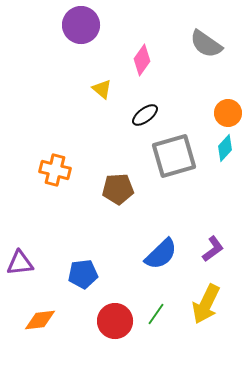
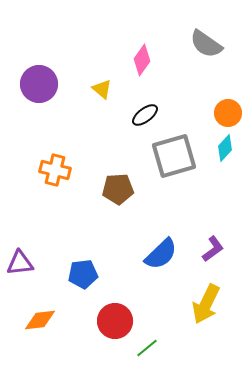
purple circle: moved 42 px left, 59 px down
green line: moved 9 px left, 34 px down; rotated 15 degrees clockwise
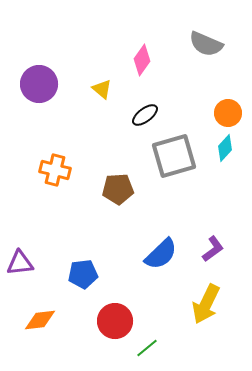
gray semicircle: rotated 12 degrees counterclockwise
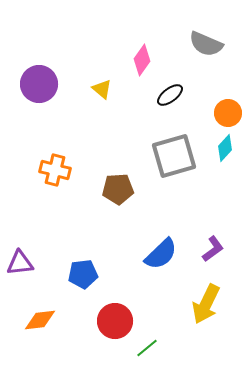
black ellipse: moved 25 px right, 20 px up
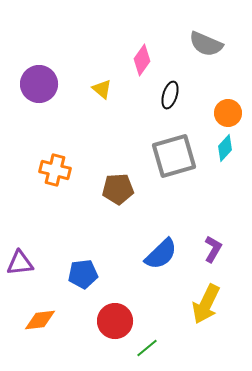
black ellipse: rotated 36 degrees counterclockwise
purple L-shape: rotated 24 degrees counterclockwise
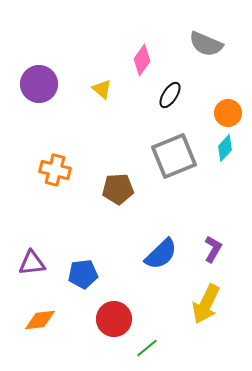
black ellipse: rotated 16 degrees clockwise
gray square: rotated 6 degrees counterclockwise
purple triangle: moved 12 px right
red circle: moved 1 px left, 2 px up
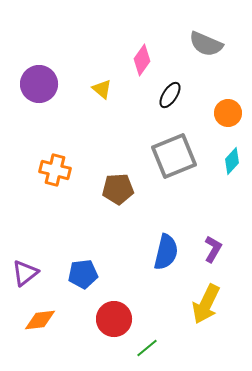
cyan diamond: moved 7 px right, 13 px down
blue semicircle: moved 5 px right, 2 px up; rotated 33 degrees counterclockwise
purple triangle: moved 7 px left, 10 px down; rotated 32 degrees counterclockwise
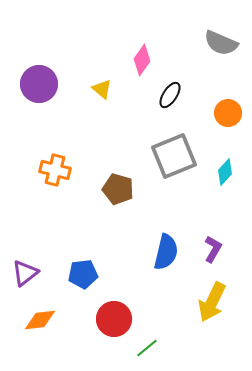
gray semicircle: moved 15 px right, 1 px up
cyan diamond: moved 7 px left, 11 px down
brown pentagon: rotated 20 degrees clockwise
yellow arrow: moved 6 px right, 2 px up
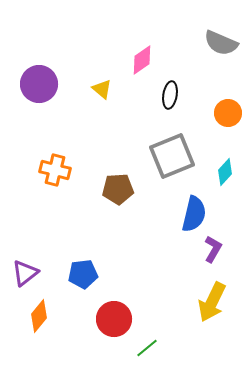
pink diamond: rotated 20 degrees clockwise
black ellipse: rotated 24 degrees counterclockwise
gray square: moved 2 px left
brown pentagon: rotated 20 degrees counterclockwise
blue semicircle: moved 28 px right, 38 px up
orange diamond: moved 1 px left, 4 px up; rotated 44 degrees counterclockwise
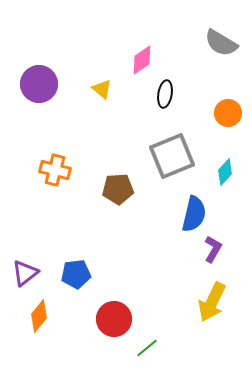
gray semicircle: rotated 8 degrees clockwise
black ellipse: moved 5 px left, 1 px up
blue pentagon: moved 7 px left
